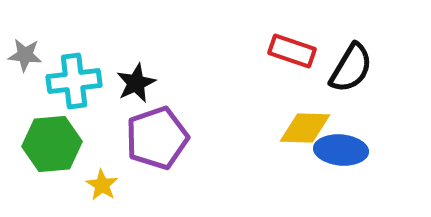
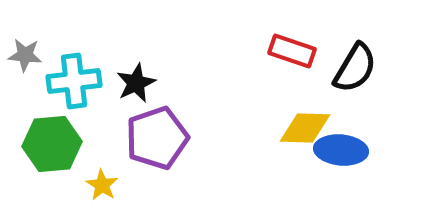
black semicircle: moved 4 px right
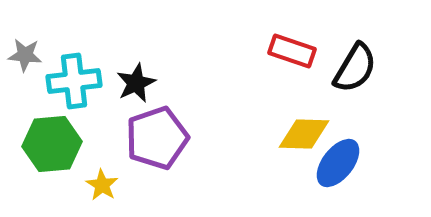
yellow diamond: moved 1 px left, 6 px down
blue ellipse: moved 3 px left, 13 px down; rotated 57 degrees counterclockwise
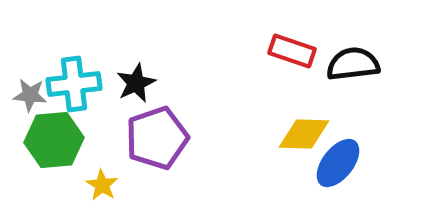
gray star: moved 5 px right, 40 px down
black semicircle: moved 2 px left, 4 px up; rotated 128 degrees counterclockwise
cyan cross: moved 3 px down
green hexagon: moved 2 px right, 4 px up
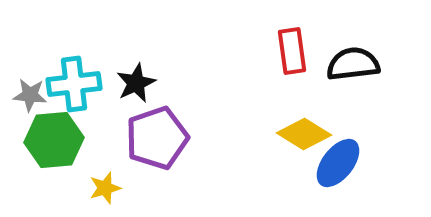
red rectangle: rotated 63 degrees clockwise
yellow diamond: rotated 30 degrees clockwise
yellow star: moved 3 px right, 3 px down; rotated 24 degrees clockwise
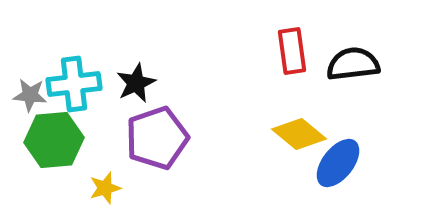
yellow diamond: moved 5 px left; rotated 8 degrees clockwise
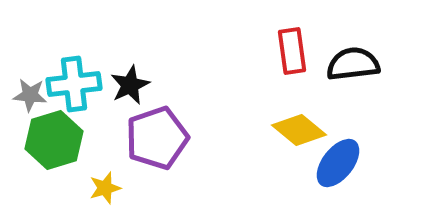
black star: moved 6 px left, 2 px down
yellow diamond: moved 4 px up
green hexagon: rotated 12 degrees counterclockwise
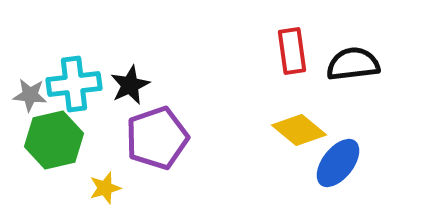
green hexagon: rotated 4 degrees clockwise
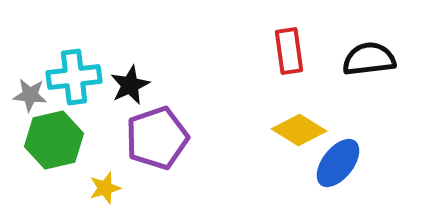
red rectangle: moved 3 px left
black semicircle: moved 16 px right, 5 px up
cyan cross: moved 7 px up
yellow diamond: rotated 8 degrees counterclockwise
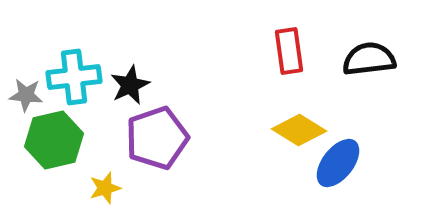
gray star: moved 4 px left
